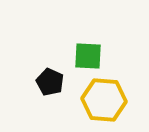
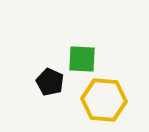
green square: moved 6 px left, 3 px down
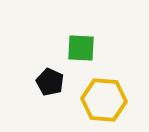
green square: moved 1 px left, 11 px up
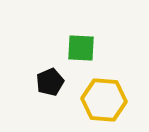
black pentagon: rotated 24 degrees clockwise
